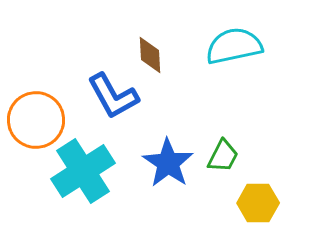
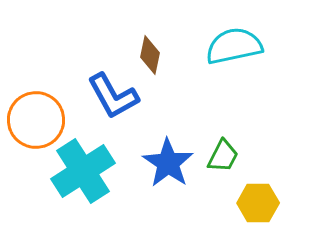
brown diamond: rotated 15 degrees clockwise
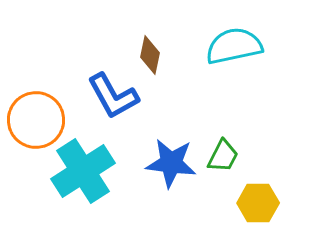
blue star: moved 3 px right; rotated 27 degrees counterclockwise
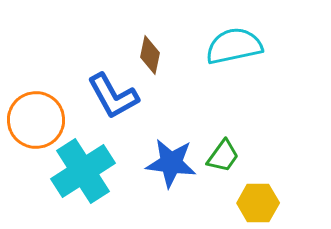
green trapezoid: rotated 9 degrees clockwise
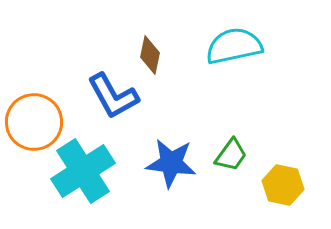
orange circle: moved 2 px left, 2 px down
green trapezoid: moved 8 px right, 1 px up
yellow hexagon: moved 25 px right, 18 px up; rotated 12 degrees clockwise
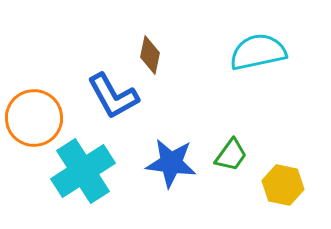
cyan semicircle: moved 24 px right, 6 px down
orange circle: moved 4 px up
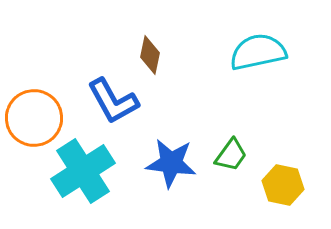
blue L-shape: moved 5 px down
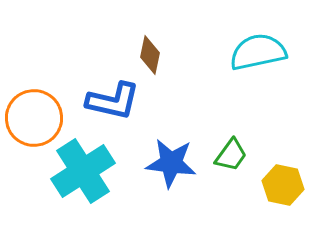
blue L-shape: rotated 48 degrees counterclockwise
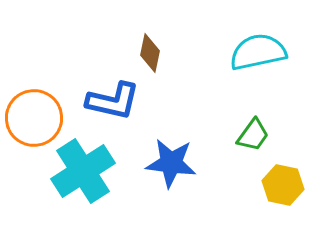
brown diamond: moved 2 px up
green trapezoid: moved 22 px right, 20 px up
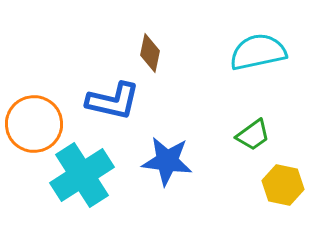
orange circle: moved 6 px down
green trapezoid: rotated 18 degrees clockwise
blue star: moved 4 px left, 2 px up
cyan cross: moved 1 px left, 4 px down
